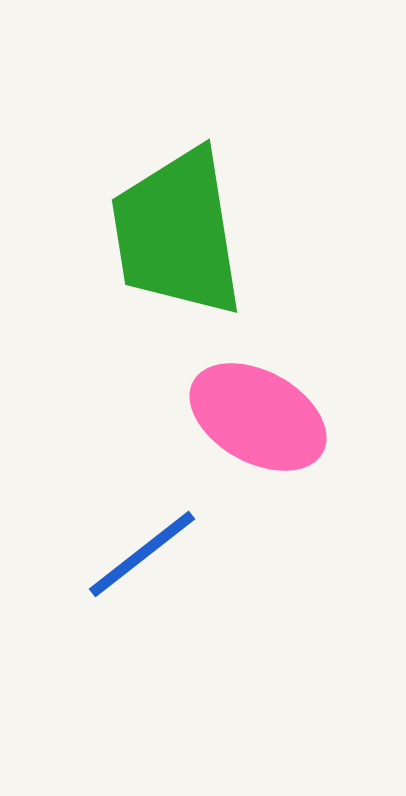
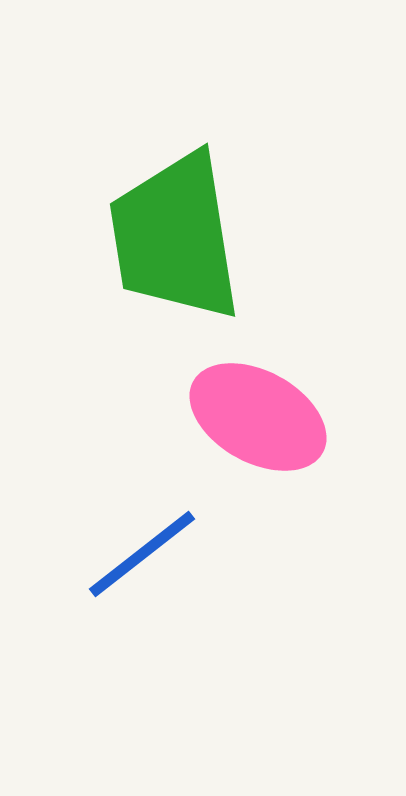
green trapezoid: moved 2 px left, 4 px down
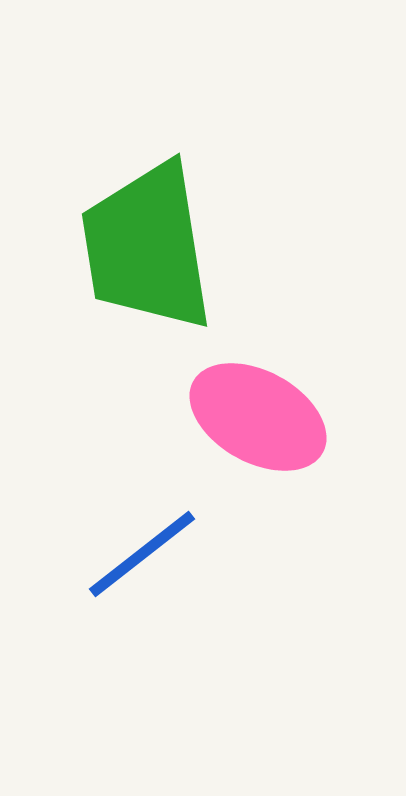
green trapezoid: moved 28 px left, 10 px down
